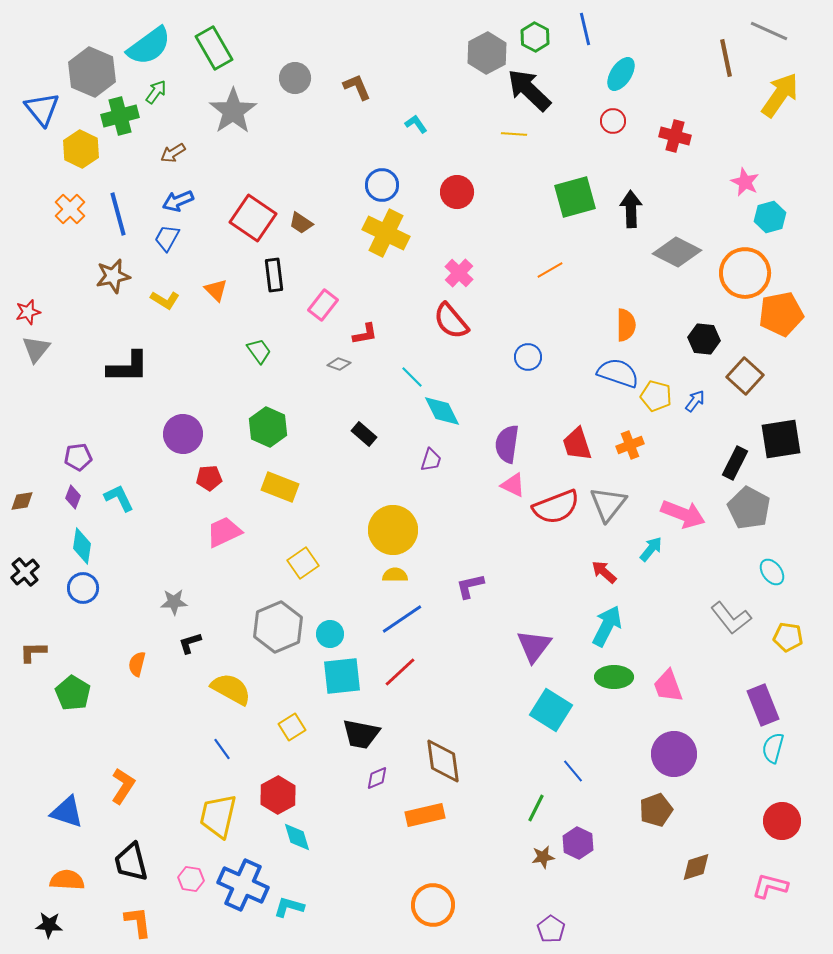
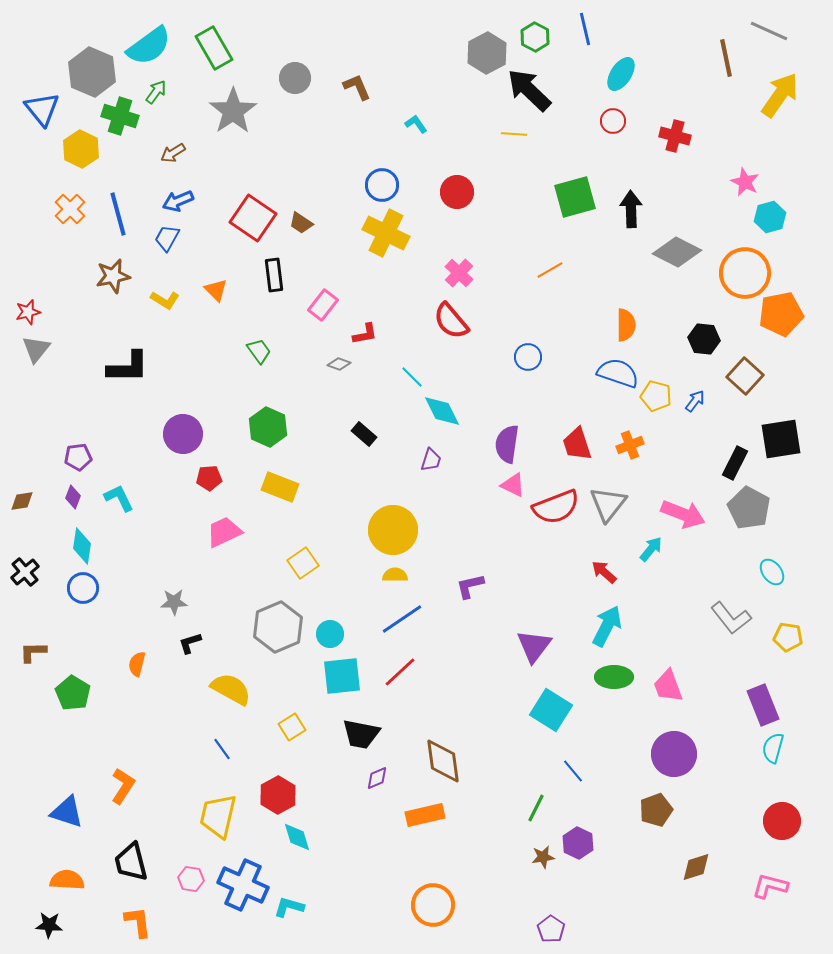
green cross at (120, 116): rotated 33 degrees clockwise
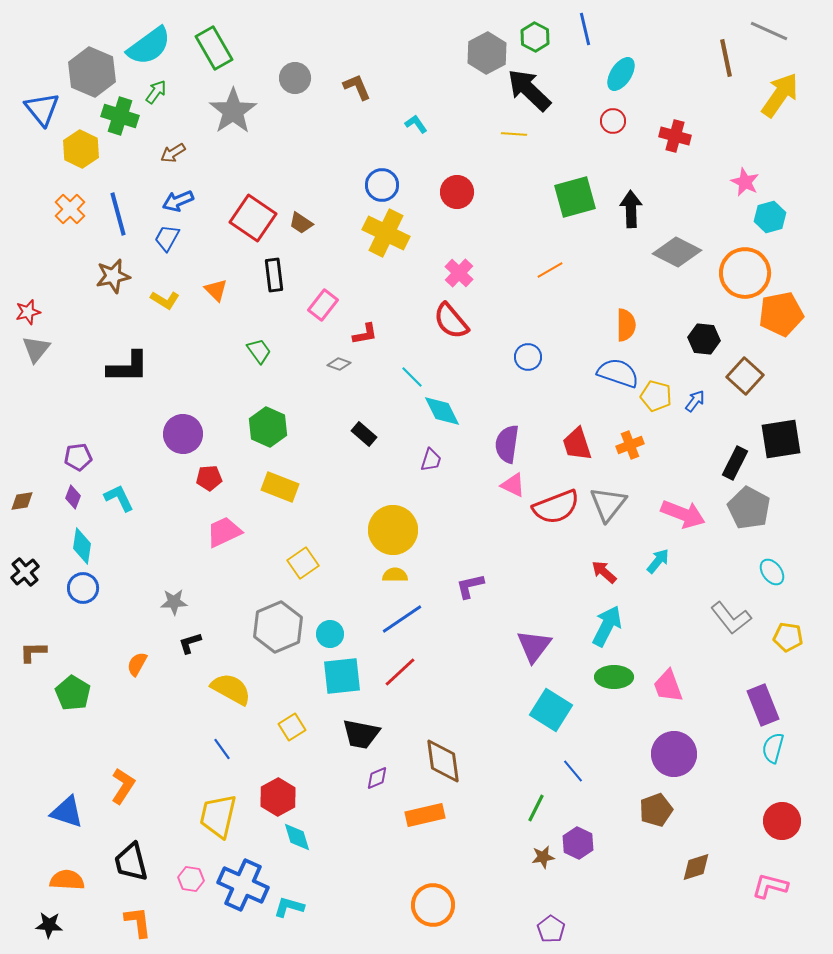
cyan arrow at (651, 549): moved 7 px right, 12 px down
orange semicircle at (137, 664): rotated 15 degrees clockwise
red hexagon at (278, 795): moved 2 px down
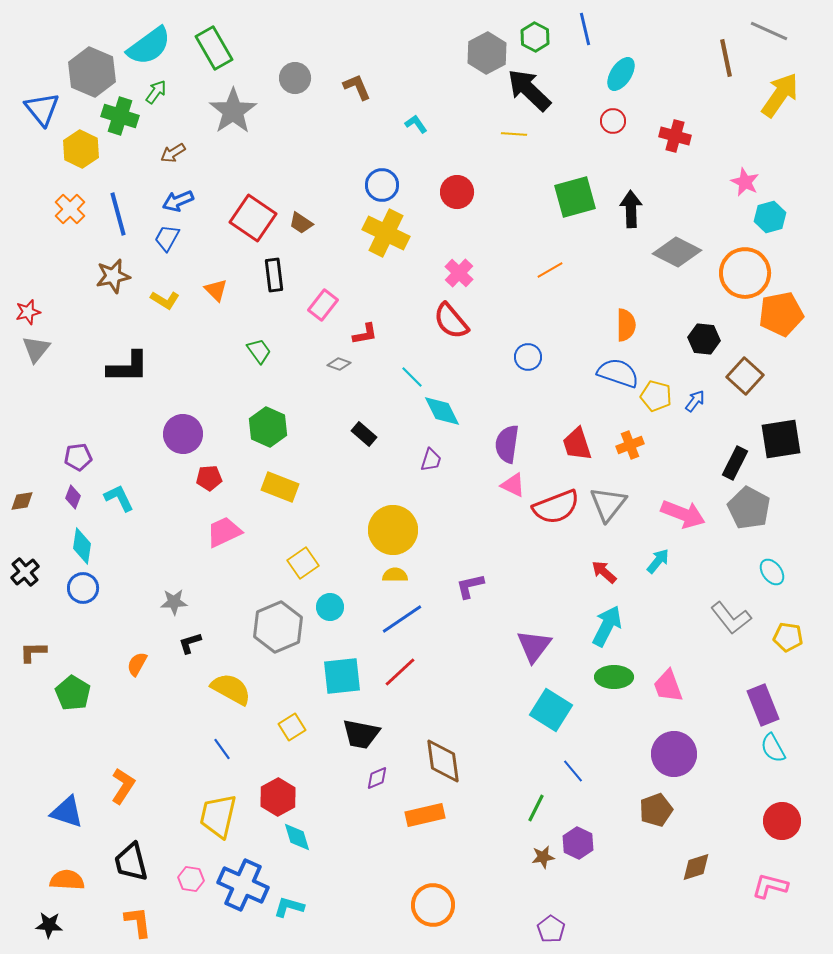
cyan circle at (330, 634): moved 27 px up
cyan semicircle at (773, 748): rotated 44 degrees counterclockwise
